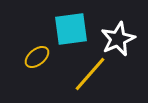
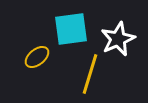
yellow line: rotated 24 degrees counterclockwise
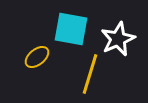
cyan square: rotated 18 degrees clockwise
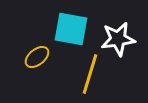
white star: rotated 16 degrees clockwise
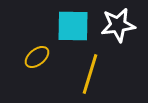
cyan square: moved 2 px right, 3 px up; rotated 9 degrees counterclockwise
white star: moved 14 px up
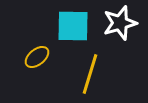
white star: moved 2 px right, 2 px up; rotated 8 degrees counterclockwise
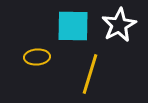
white star: moved 1 px left, 2 px down; rotated 12 degrees counterclockwise
yellow ellipse: rotated 35 degrees clockwise
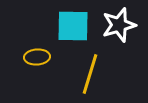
white star: rotated 12 degrees clockwise
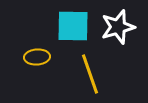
white star: moved 1 px left, 2 px down
yellow line: rotated 36 degrees counterclockwise
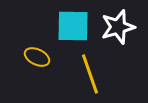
yellow ellipse: rotated 30 degrees clockwise
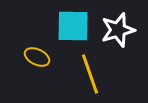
white star: moved 3 px down
